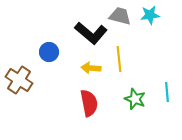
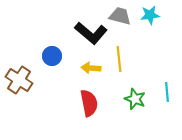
blue circle: moved 3 px right, 4 px down
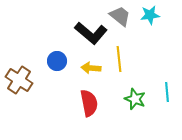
gray trapezoid: rotated 25 degrees clockwise
blue circle: moved 5 px right, 5 px down
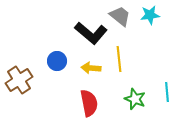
brown cross: rotated 24 degrees clockwise
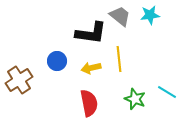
black L-shape: rotated 32 degrees counterclockwise
yellow arrow: rotated 18 degrees counterclockwise
cyan line: rotated 54 degrees counterclockwise
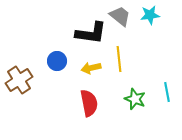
cyan line: rotated 48 degrees clockwise
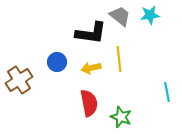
blue circle: moved 1 px down
green star: moved 14 px left, 18 px down
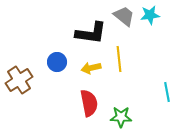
gray trapezoid: moved 4 px right
green star: rotated 20 degrees counterclockwise
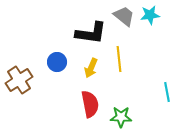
yellow arrow: rotated 54 degrees counterclockwise
red semicircle: moved 1 px right, 1 px down
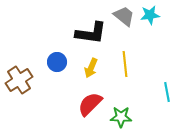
yellow line: moved 6 px right, 5 px down
red semicircle: rotated 124 degrees counterclockwise
